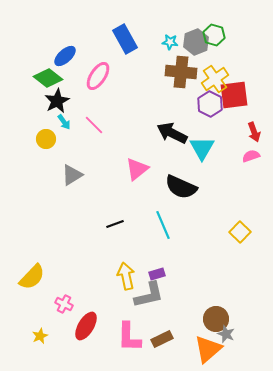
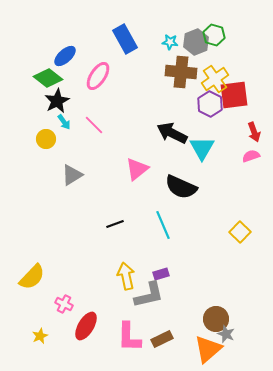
purple rectangle: moved 4 px right
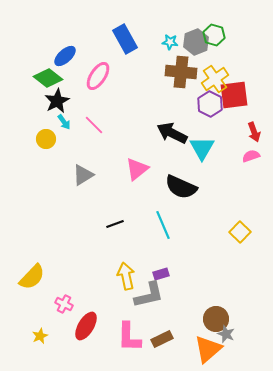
gray triangle: moved 11 px right
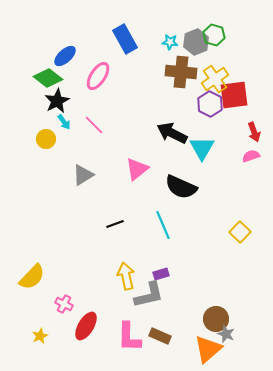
brown rectangle: moved 2 px left, 3 px up; rotated 50 degrees clockwise
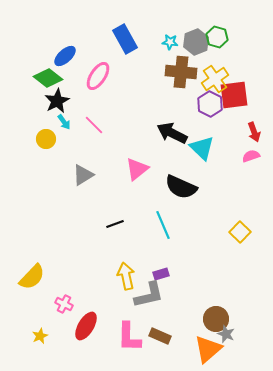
green hexagon: moved 3 px right, 2 px down
cyan triangle: rotated 16 degrees counterclockwise
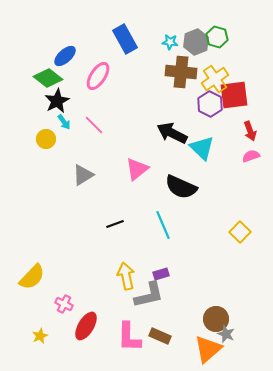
red arrow: moved 4 px left, 1 px up
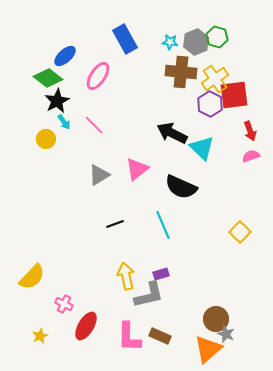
gray triangle: moved 16 px right
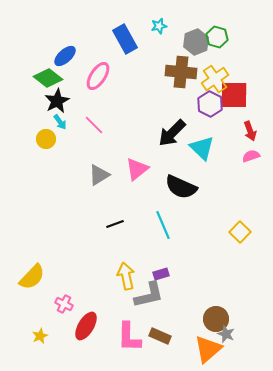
cyan star: moved 11 px left, 16 px up; rotated 21 degrees counterclockwise
red square: rotated 8 degrees clockwise
cyan arrow: moved 4 px left
black arrow: rotated 72 degrees counterclockwise
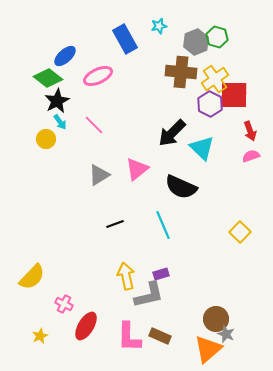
pink ellipse: rotated 32 degrees clockwise
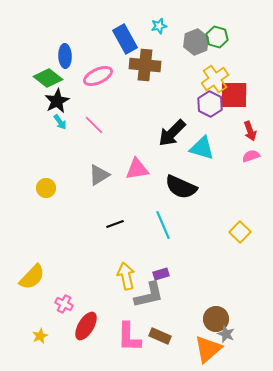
blue ellipse: rotated 50 degrees counterclockwise
brown cross: moved 36 px left, 7 px up
yellow circle: moved 49 px down
cyan triangle: rotated 28 degrees counterclockwise
pink triangle: rotated 30 degrees clockwise
